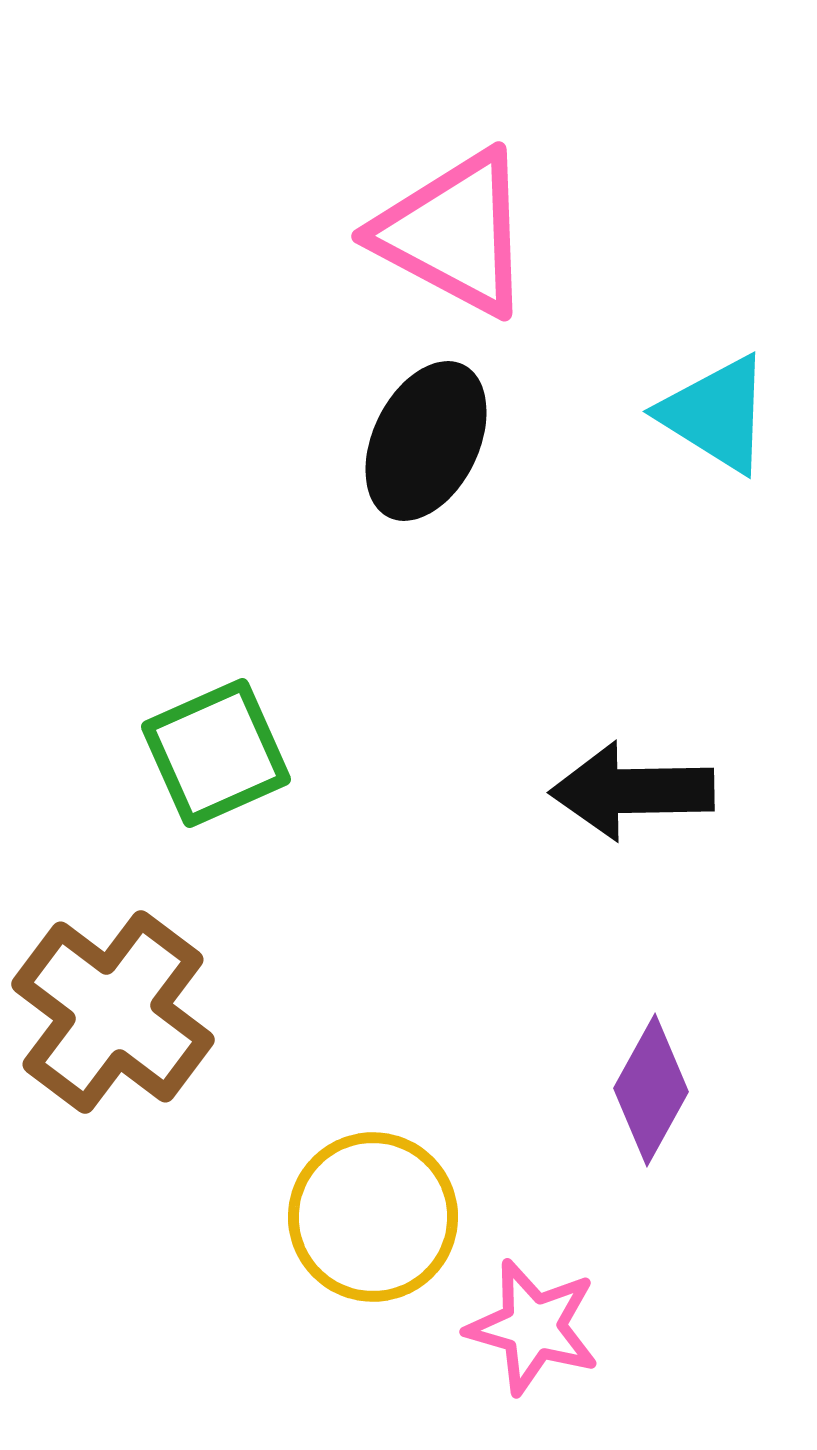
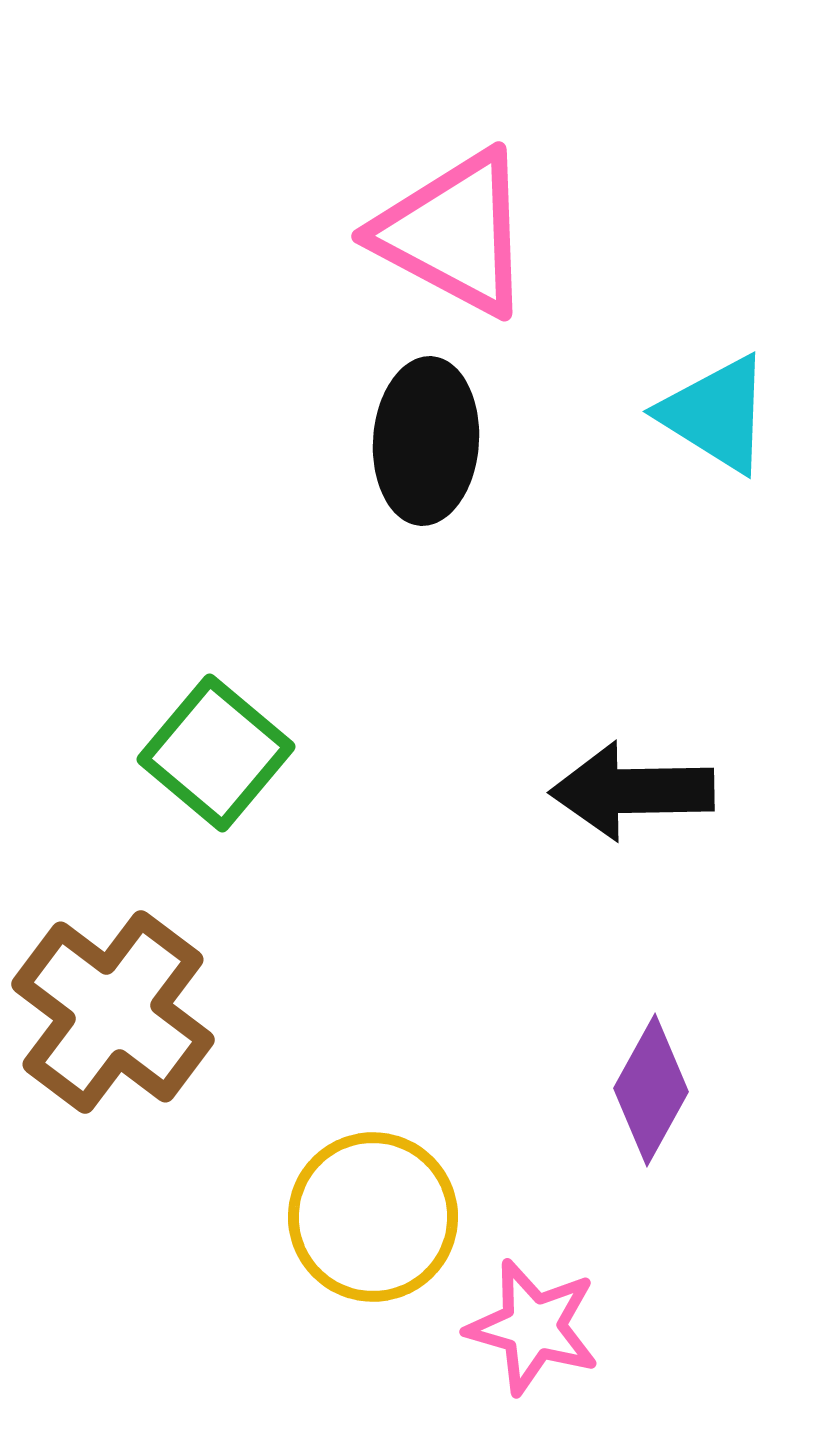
black ellipse: rotated 22 degrees counterclockwise
green square: rotated 26 degrees counterclockwise
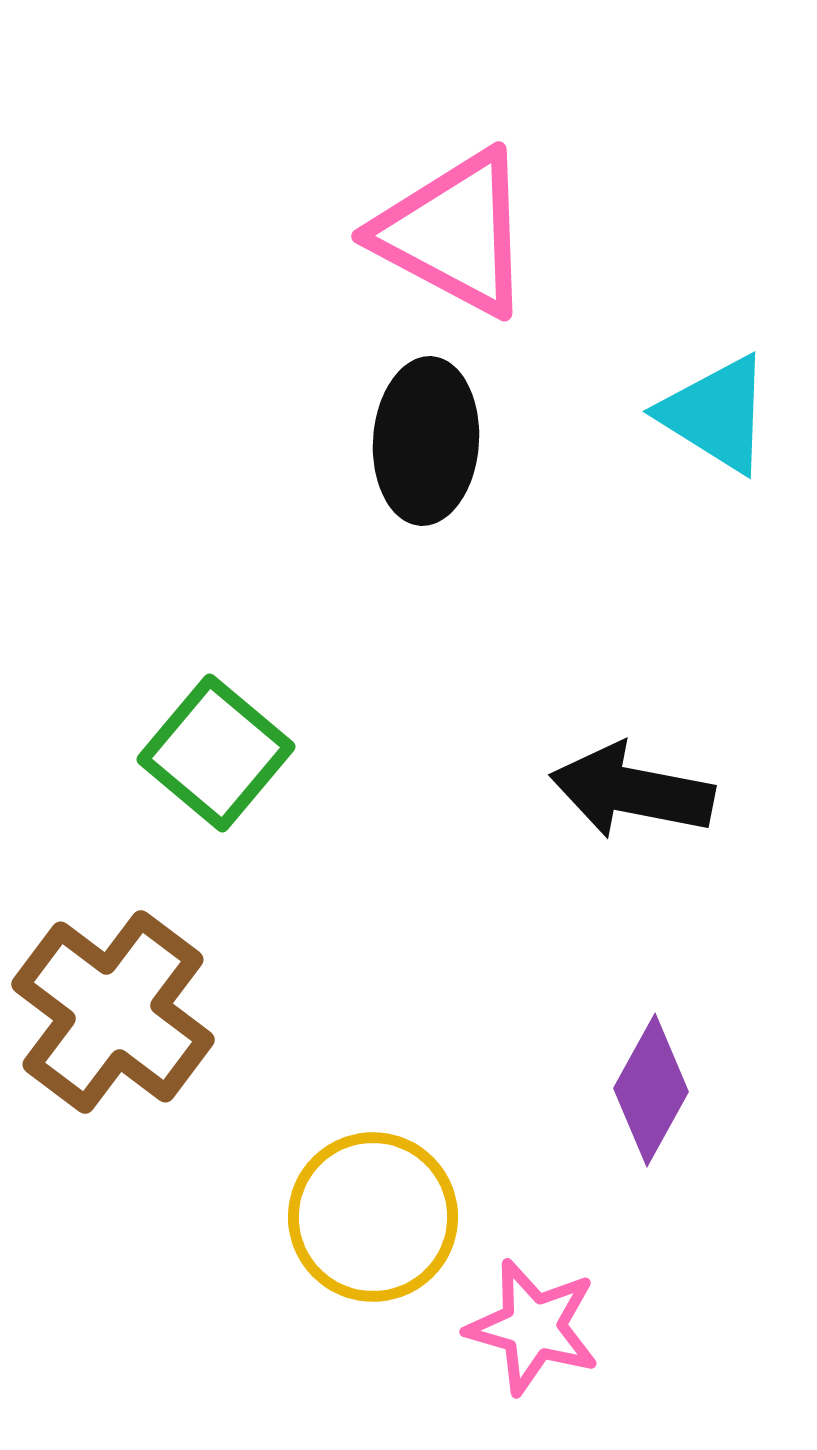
black arrow: rotated 12 degrees clockwise
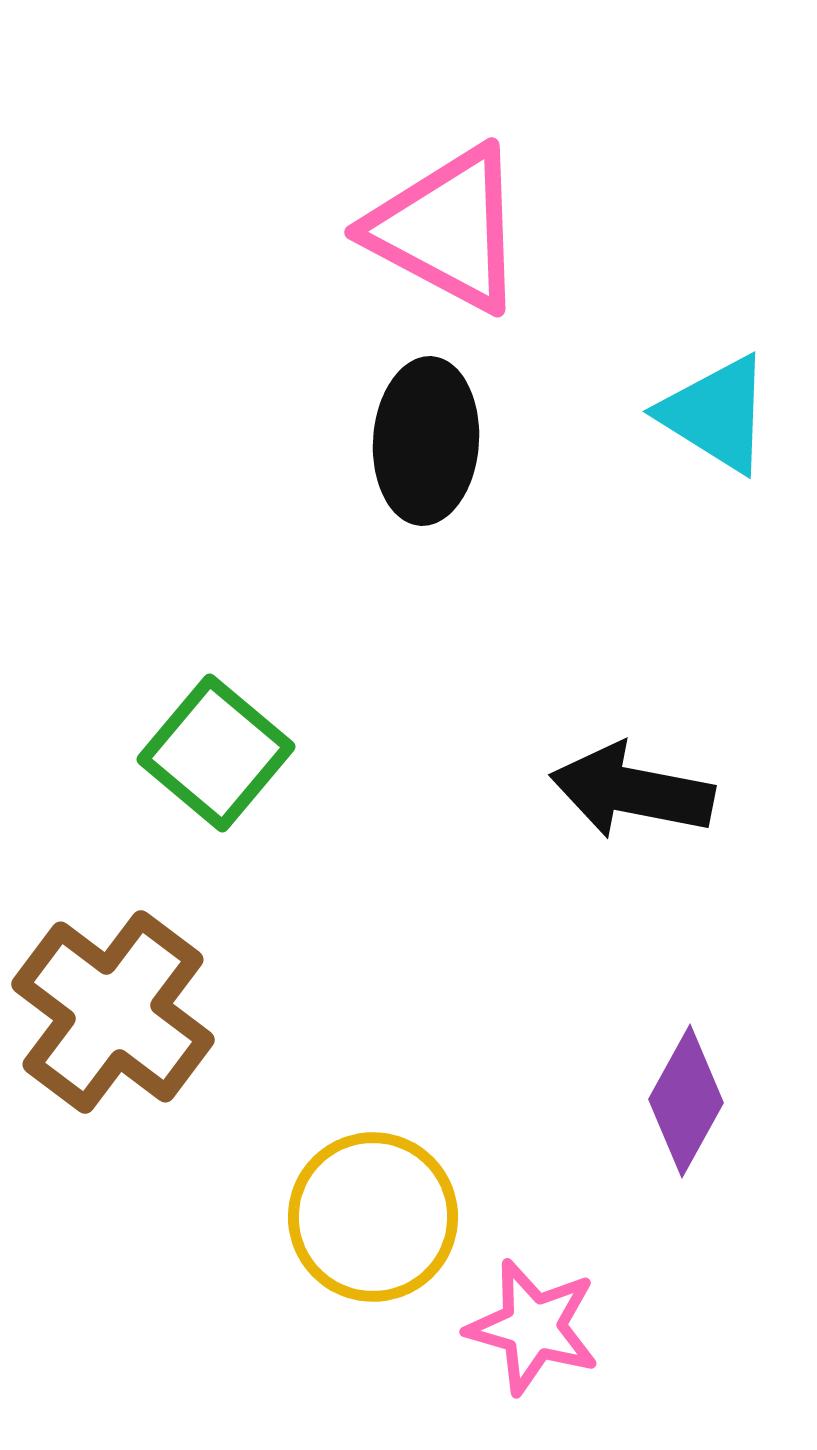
pink triangle: moved 7 px left, 4 px up
purple diamond: moved 35 px right, 11 px down
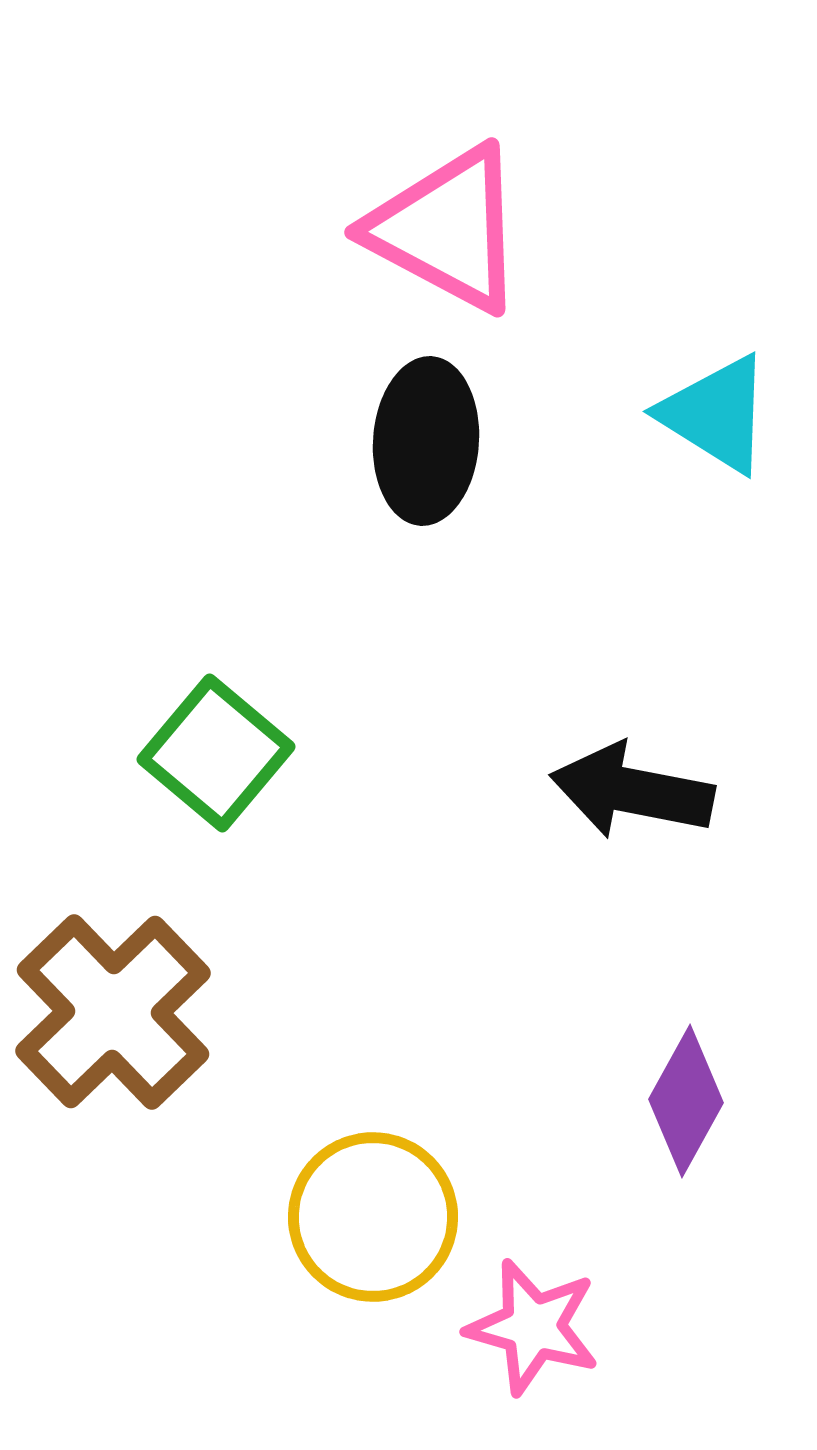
brown cross: rotated 9 degrees clockwise
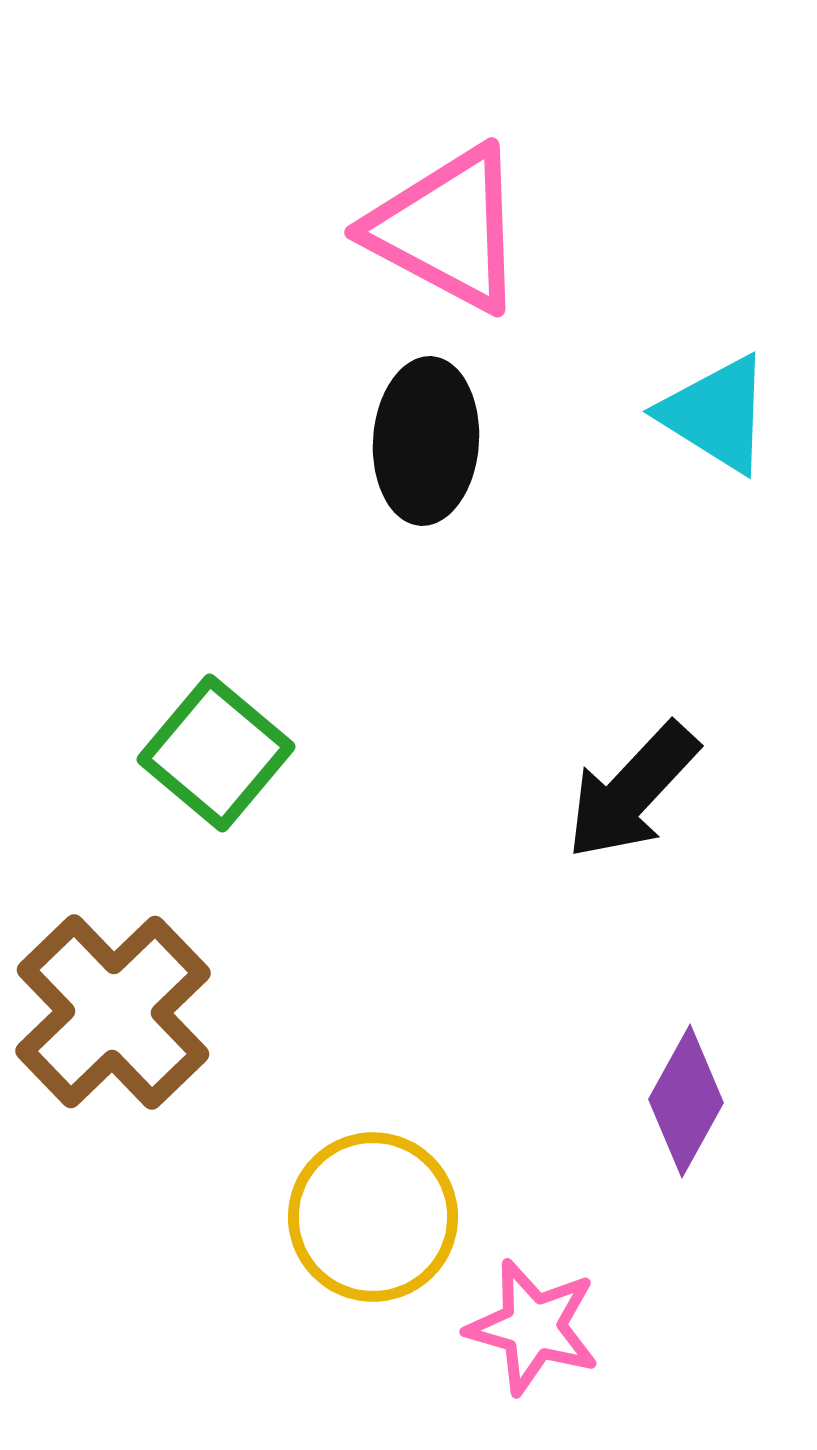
black arrow: rotated 58 degrees counterclockwise
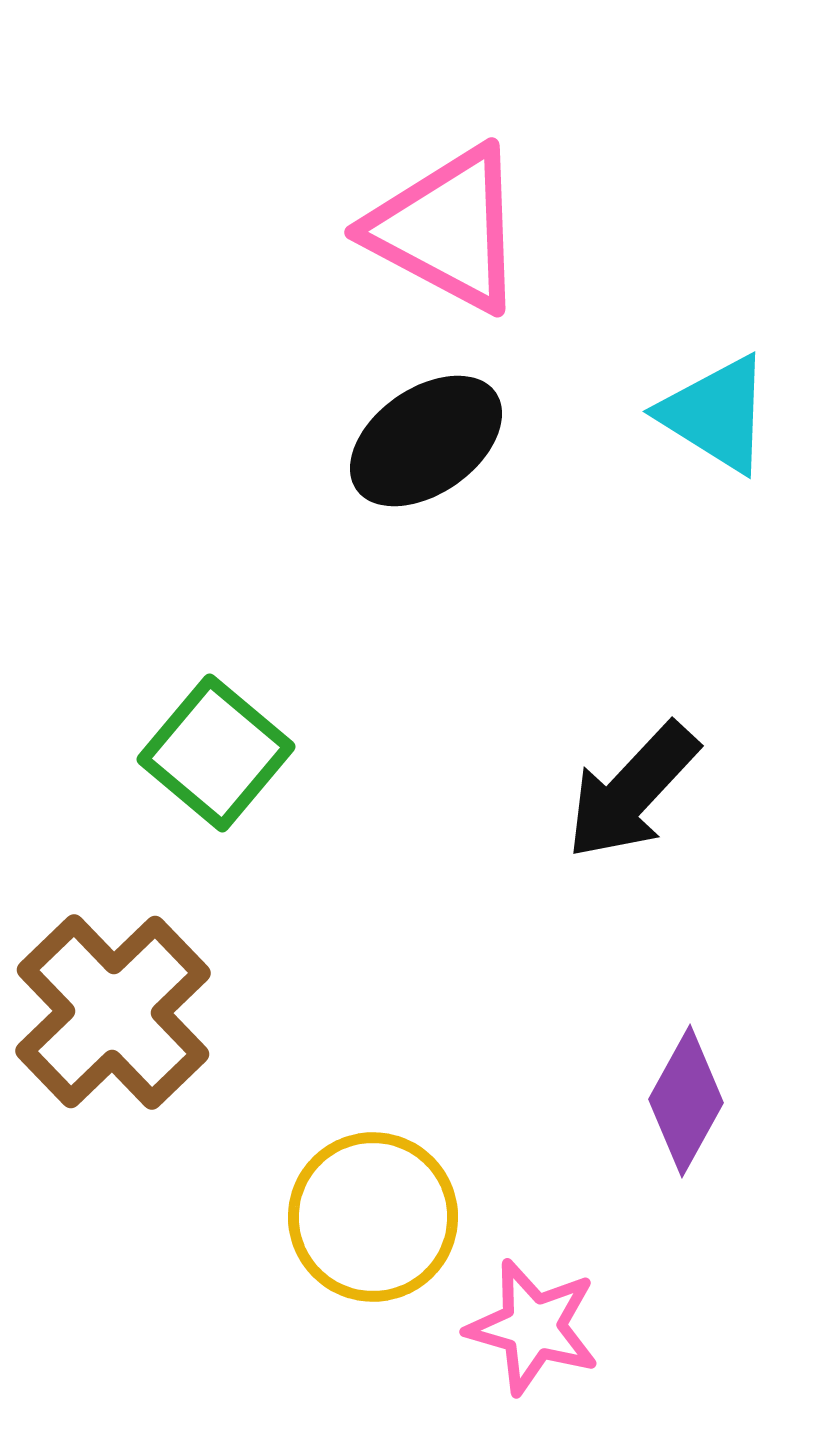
black ellipse: rotated 51 degrees clockwise
